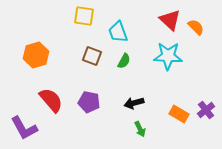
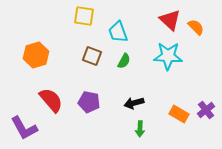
green arrow: rotated 28 degrees clockwise
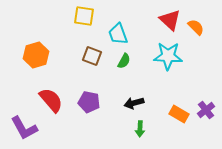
cyan trapezoid: moved 2 px down
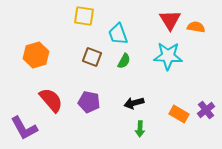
red triangle: rotated 15 degrees clockwise
orange semicircle: rotated 36 degrees counterclockwise
brown square: moved 1 px down
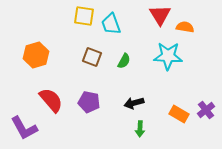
red triangle: moved 10 px left, 5 px up
orange semicircle: moved 11 px left
cyan trapezoid: moved 7 px left, 10 px up
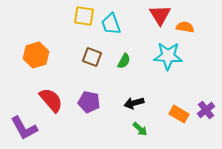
green arrow: rotated 49 degrees counterclockwise
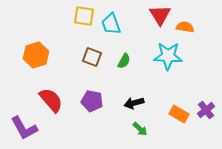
purple pentagon: moved 3 px right, 1 px up
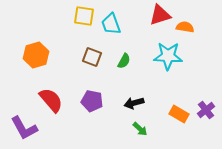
red triangle: rotated 45 degrees clockwise
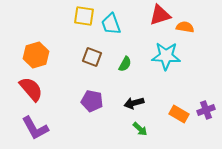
cyan star: moved 2 px left
green semicircle: moved 1 px right, 3 px down
red semicircle: moved 20 px left, 11 px up
purple cross: rotated 18 degrees clockwise
purple L-shape: moved 11 px right
